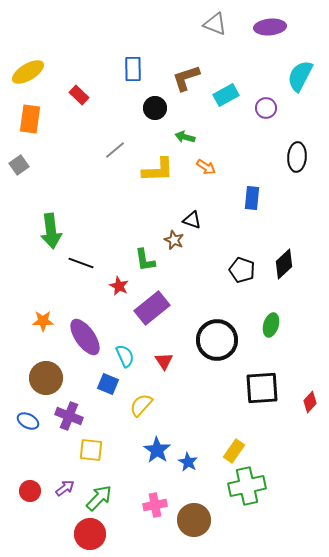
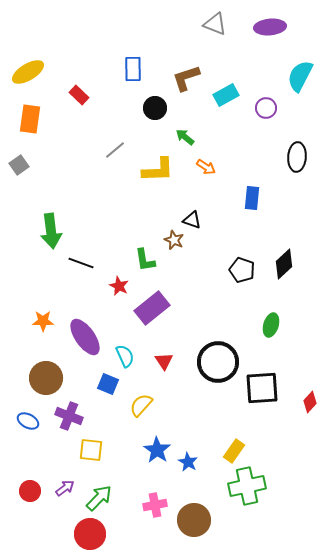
green arrow at (185, 137): rotated 24 degrees clockwise
black circle at (217, 340): moved 1 px right, 22 px down
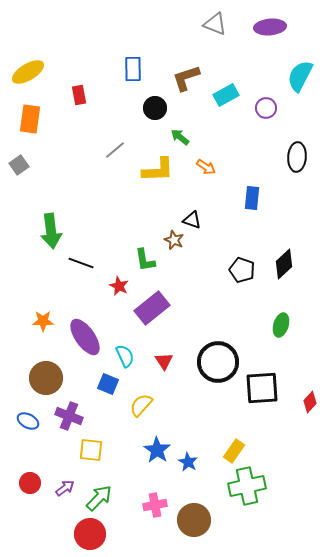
red rectangle at (79, 95): rotated 36 degrees clockwise
green arrow at (185, 137): moved 5 px left
green ellipse at (271, 325): moved 10 px right
red circle at (30, 491): moved 8 px up
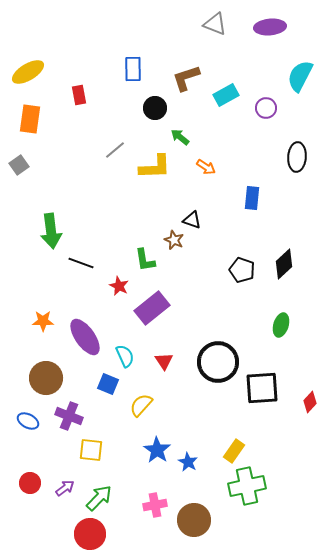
yellow L-shape at (158, 170): moved 3 px left, 3 px up
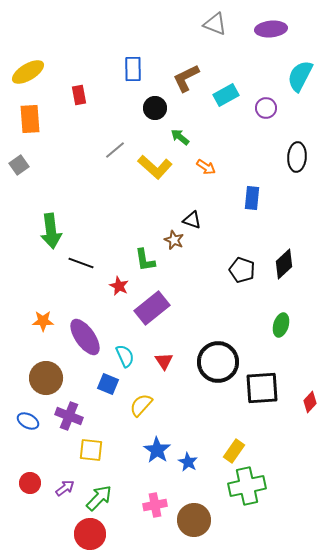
purple ellipse at (270, 27): moved 1 px right, 2 px down
brown L-shape at (186, 78): rotated 8 degrees counterclockwise
orange rectangle at (30, 119): rotated 12 degrees counterclockwise
yellow L-shape at (155, 167): rotated 44 degrees clockwise
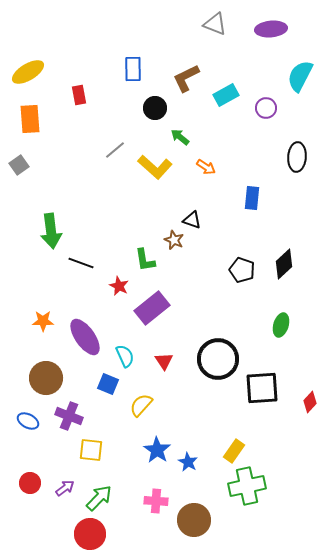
black circle at (218, 362): moved 3 px up
pink cross at (155, 505): moved 1 px right, 4 px up; rotated 15 degrees clockwise
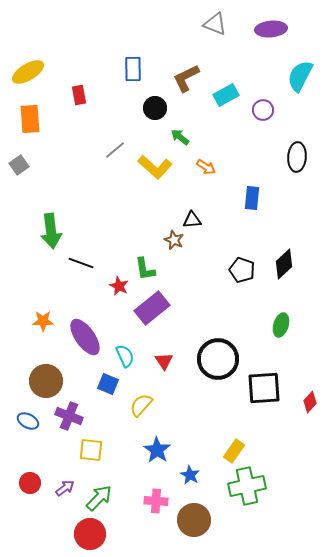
purple circle at (266, 108): moved 3 px left, 2 px down
black triangle at (192, 220): rotated 24 degrees counterclockwise
green L-shape at (145, 260): moved 9 px down
brown circle at (46, 378): moved 3 px down
black square at (262, 388): moved 2 px right
blue star at (188, 462): moved 2 px right, 13 px down
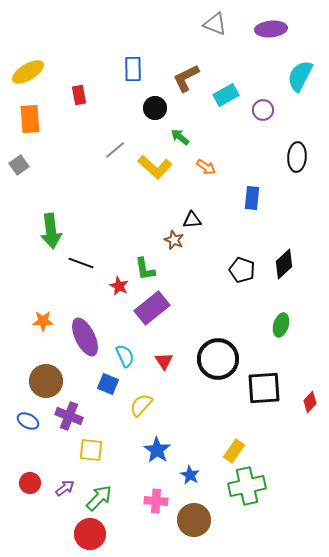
purple ellipse at (85, 337): rotated 9 degrees clockwise
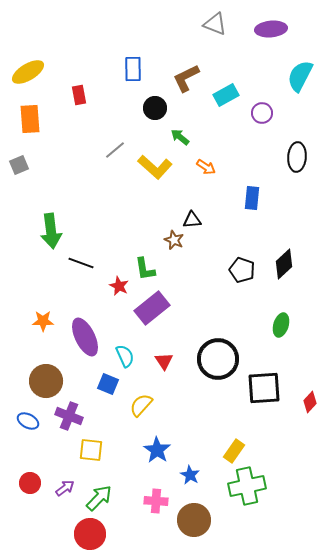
purple circle at (263, 110): moved 1 px left, 3 px down
gray square at (19, 165): rotated 12 degrees clockwise
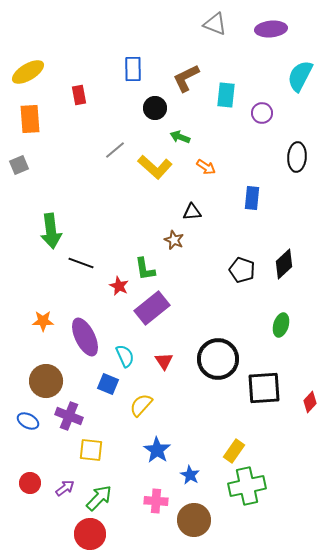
cyan rectangle at (226, 95): rotated 55 degrees counterclockwise
green arrow at (180, 137): rotated 18 degrees counterclockwise
black triangle at (192, 220): moved 8 px up
